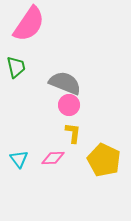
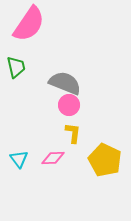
yellow pentagon: moved 1 px right
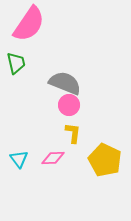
green trapezoid: moved 4 px up
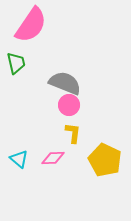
pink semicircle: moved 2 px right, 1 px down
cyan triangle: rotated 12 degrees counterclockwise
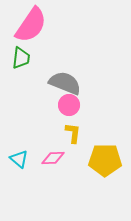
green trapezoid: moved 5 px right, 5 px up; rotated 20 degrees clockwise
yellow pentagon: rotated 24 degrees counterclockwise
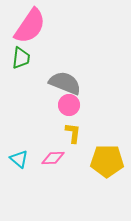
pink semicircle: moved 1 px left, 1 px down
yellow pentagon: moved 2 px right, 1 px down
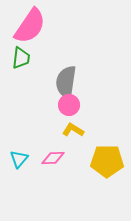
gray semicircle: moved 1 px right, 1 px up; rotated 104 degrees counterclockwise
yellow L-shape: moved 3 px up; rotated 65 degrees counterclockwise
cyan triangle: rotated 30 degrees clockwise
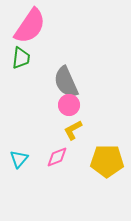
gray semicircle: rotated 32 degrees counterclockwise
yellow L-shape: rotated 60 degrees counterclockwise
pink diamond: moved 4 px right, 1 px up; rotated 20 degrees counterclockwise
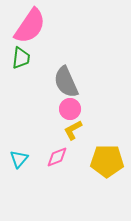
pink circle: moved 1 px right, 4 px down
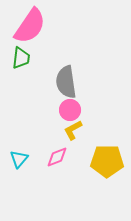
gray semicircle: rotated 16 degrees clockwise
pink circle: moved 1 px down
